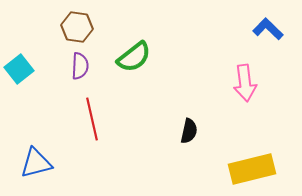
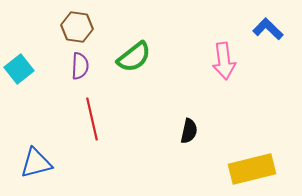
pink arrow: moved 21 px left, 22 px up
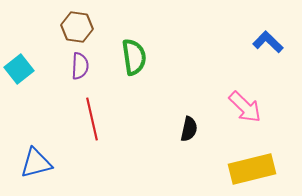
blue L-shape: moved 13 px down
green semicircle: rotated 60 degrees counterclockwise
pink arrow: moved 21 px right, 46 px down; rotated 39 degrees counterclockwise
black semicircle: moved 2 px up
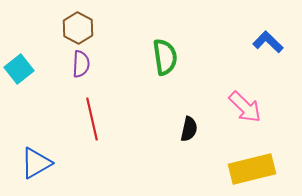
brown hexagon: moved 1 px right, 1 px down; rotated 20 degrees clockwise
green semicircle: moved 31 px right
purple semicircle: moved 1 px right, 2 px up
blue triangle: rotated 16 degrees counterclockwise
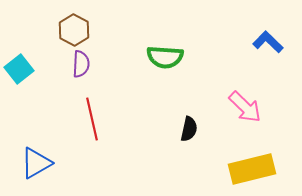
brown hexagon: moved 4 px left, 2 px down
green semicircle: rotated 102 degrees clockwise
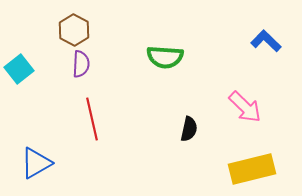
blue L-shape: moved 2 px left, 1 px up
